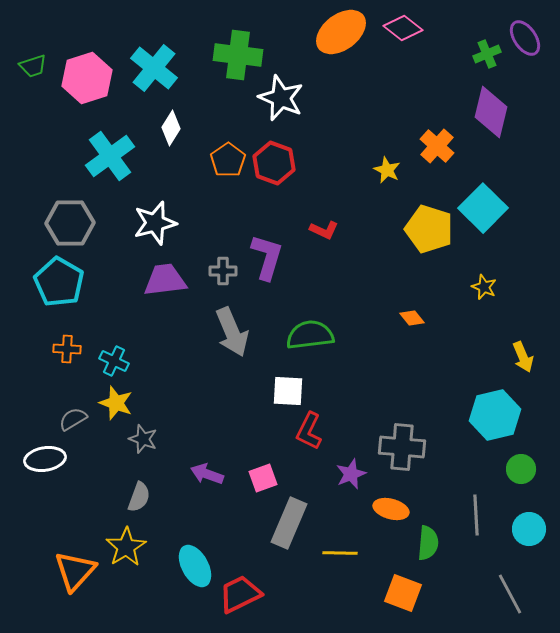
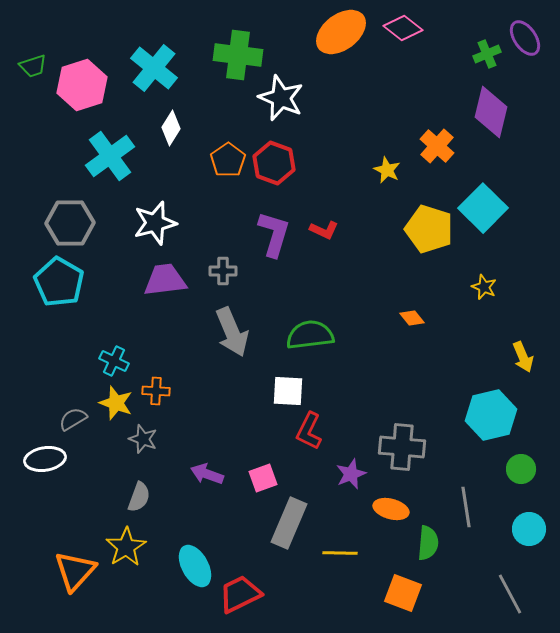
pink hexagon at (87, 78): moved 5 px left, 7 px down
purple L-shape at (267, 257): moved 7 px right, 23 px up
orange cross at (67, 349): moved 89 px right, 42 px down
cyan hexagon at (495, 415): moved 4 px left
gray line at (476, 515): moved 10 px left, 8 px up; rotated 6 degrees counterclockwise
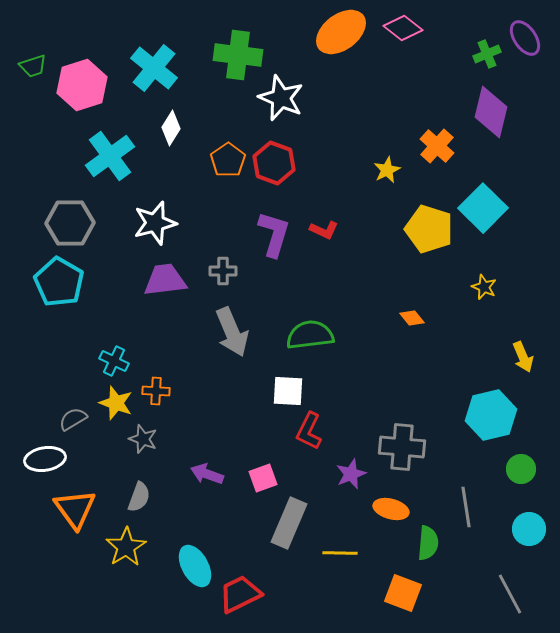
yellow star at (387, 170): rotated 20 degrees clockwise
orange triangle at (75, 571): moved 62 px up; rotated 18 degrees counterclockwise
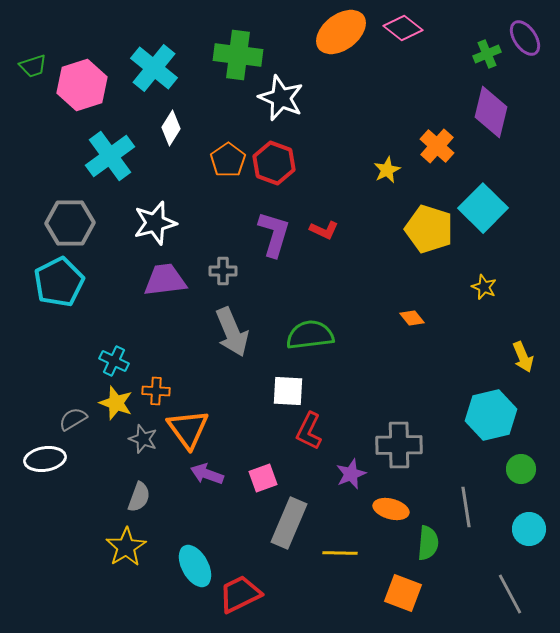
cyan pentagon at (59, 282): rotated 15 degrees clockwise
gray cross at (402, 447): moved 3 px left, 2 px up; rotated 6 degrees counterclockwise
orange triangle at (75, 509): moved 113 px right, 80 px up
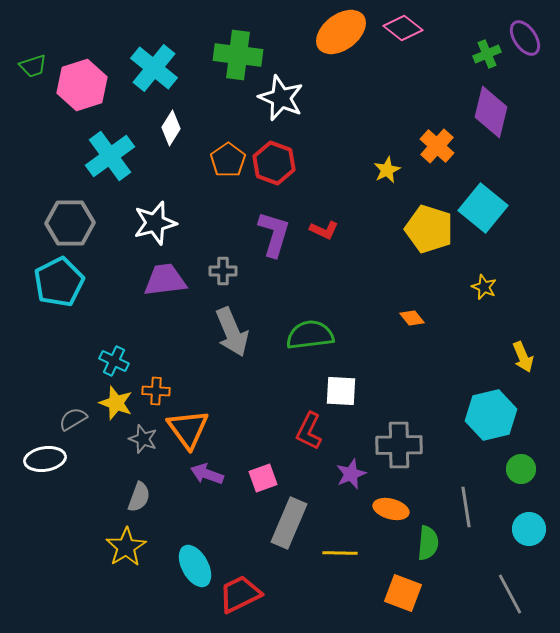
cyan square at (483, 208): rotated 6 degrees counterclockwise
white square at (288, 391): moved 53 px right
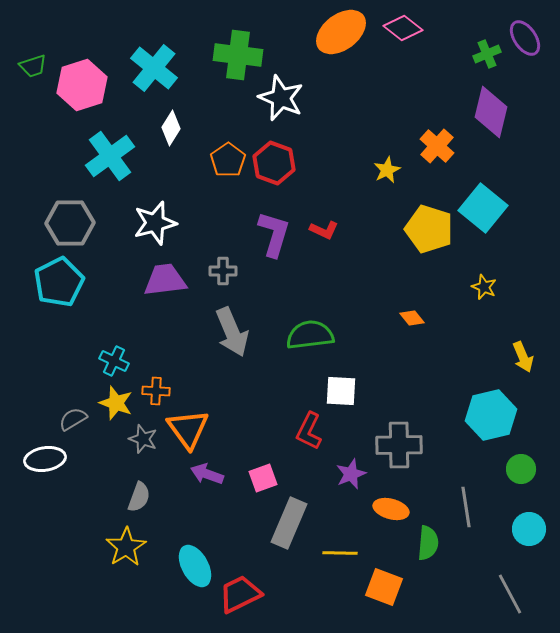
orange square at (403, 593): moved 19 px left, 6 px up
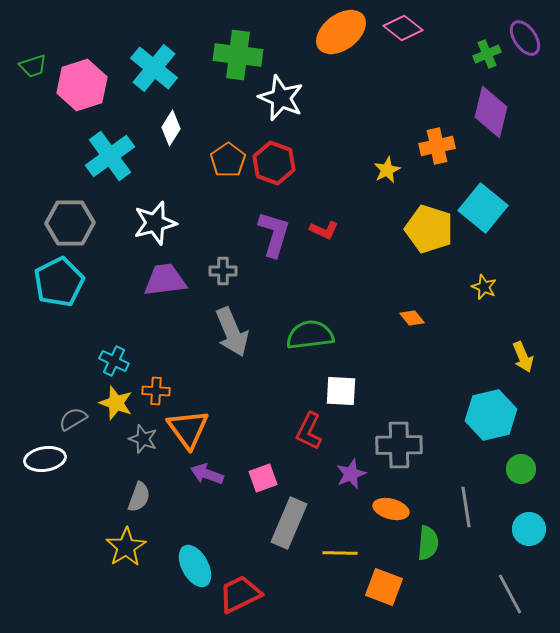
orange cross at (437, 146): rotated 36 degrees clockwise
